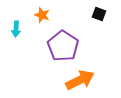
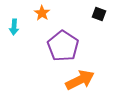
orange star: moved 2 px up; rotated 14 degrees clockwise
cyan arrow: moved 2 px left, 2 px up
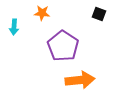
orange star: rotated 28 degrees counterclockwise
orange arrow: rotated 20 degrees clockwise
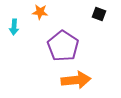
orange star: moved 2 px left, 1 px up
orange arrow: moved 4 px left
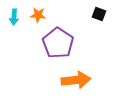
orange star: moved 2 px left, 3 px down
cyan arrow: moved 10 px up
purple pentagon: moved 5 px left, 3 px up
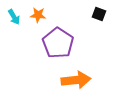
cyan arrow: rotated 35 degrees counterclockwise
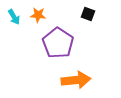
black square: moved 11 px left
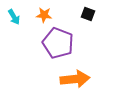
orange star: moved 6 px right
purple pentagon: rotated 12 degrees counterclockwise
orange arrow: moved 1 px left, 1 px up
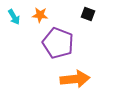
orange star: moved 4 px left
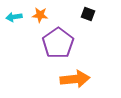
cyan arrow: rotated 112 degrees clockwise
purple pentagon: rotated 16 degrees clockwise
